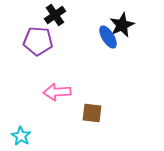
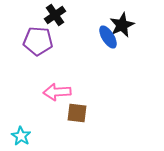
brown square: moved 15 px left
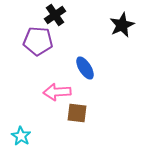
blue ellipse: moved 23 px left, 31 px down
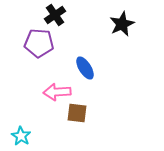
black star: moved 1 px up
purple pentagon: moved 1 px right, 2 px down
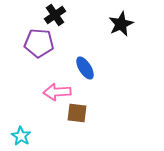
black star: moved 1 px left
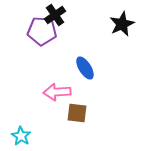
black star: moved 1 px right
purple pentagon: moved 3 px right, 12 px up
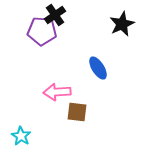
blue ellipse: moved 13 px right
brown square: moved 1 px up
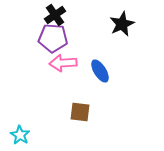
purple pentagon: moved 11 px right, 7 px down
blue ellipse: moved 2 px right, 3 px down
pink arrow: moved 6 px right, 29 px up
brown square: moved 3 px right
cyan star: moved 1 px left, 1 px up
